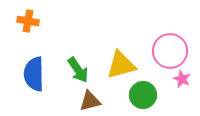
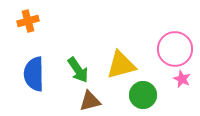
orange cross: rotated 25 degrees counterclockwise
pink circle: moved 5 px right, 2 px up
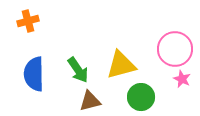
green circle: moved 2 px left, 2 px down
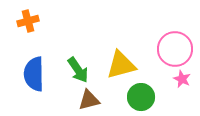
brown triangle: moved 1 px left, 1 px up
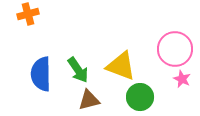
orange cross: moved 7 px up
yellow triangle: moved 1 px down; rotated 36 degrees clockwise
blue semicircle: moved 7 px right
green circle: moved 1 px left
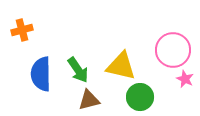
orange cross: moved 6 px left, 16 px down
pink circle: moved 2 px left, 1 px down
yellow triangle: rotated 8 degrees counterclockwise
pink star: moved 3 px right
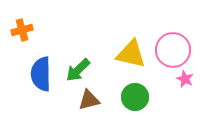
yellow triangle: moved 10 px right, 12 px up
green arrow: rotated 80 degrees clockwise
green circle: moved 5 px left
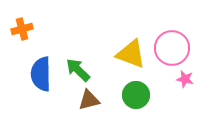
orange cross: moved 1 px up
pink circle: moved 1 px left, 2 px up
yellow triangle: rotated 8 degrees clockwise
green arrow: rotated 88 degrees clockwise
pink star: rotated 12 degrees counterclockwise
green circle: moved 1 px right, 2 px up
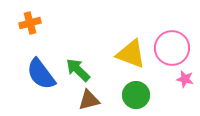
orange cross: moved 8 px right, 6 px up
blue semicircle: rotated 36 degrees counterclockwise
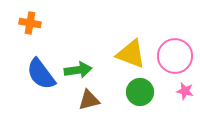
orange cross: rotated 25 degrees clockwise
pink circle: moved 3 px right, 8 px down
green arrow: rotated 128 degrees clockwise
pink star: moved 12 px down
green circle: moved 4 px right, 3 px up
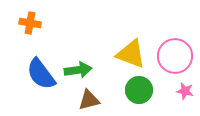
green circle: moved 1 px left, 2 px up
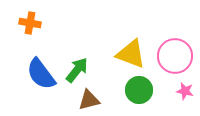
green arrow: moved 1 px left; rotated 44 degrees counterclockwise
